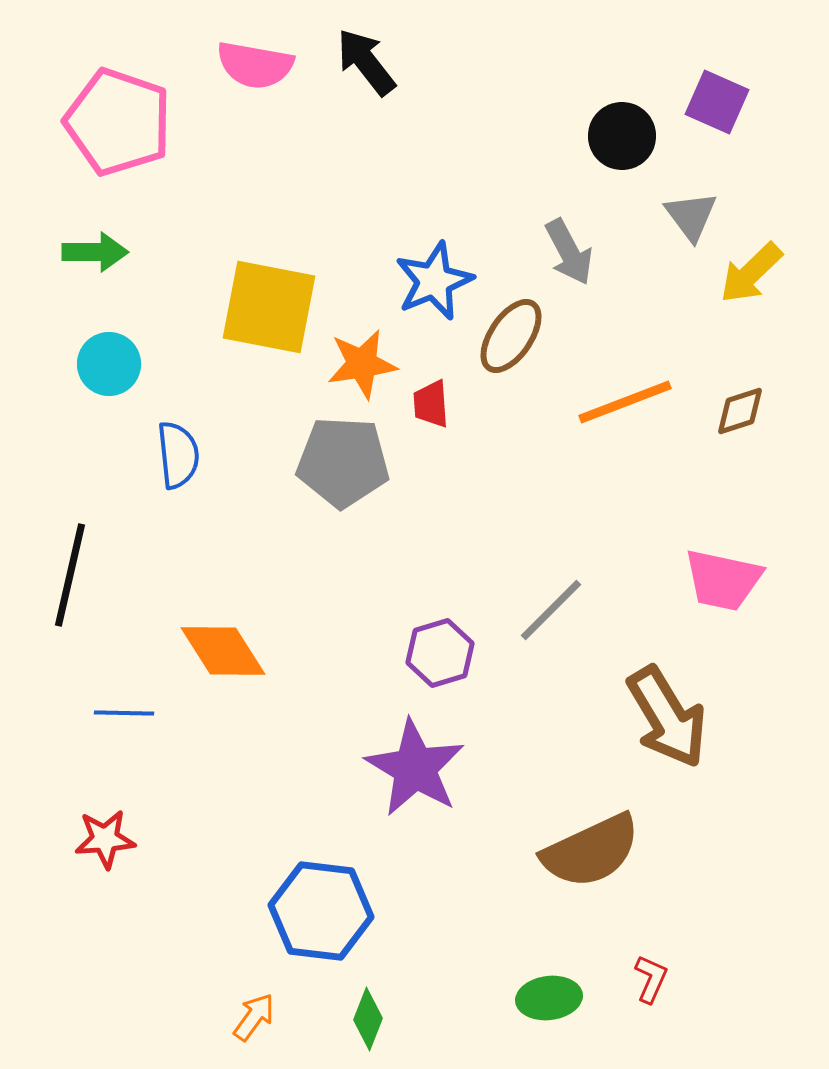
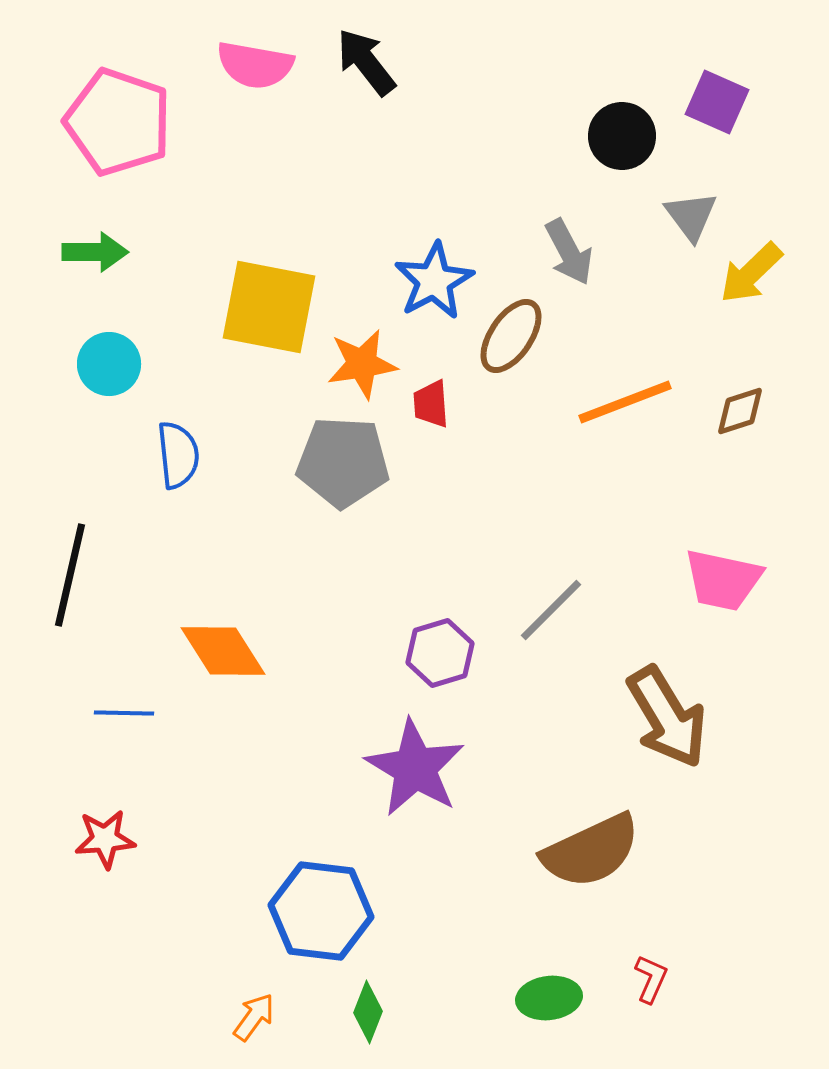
blue star: rotated 6 degrees counterclockwise
green diamond: moved 7 px up
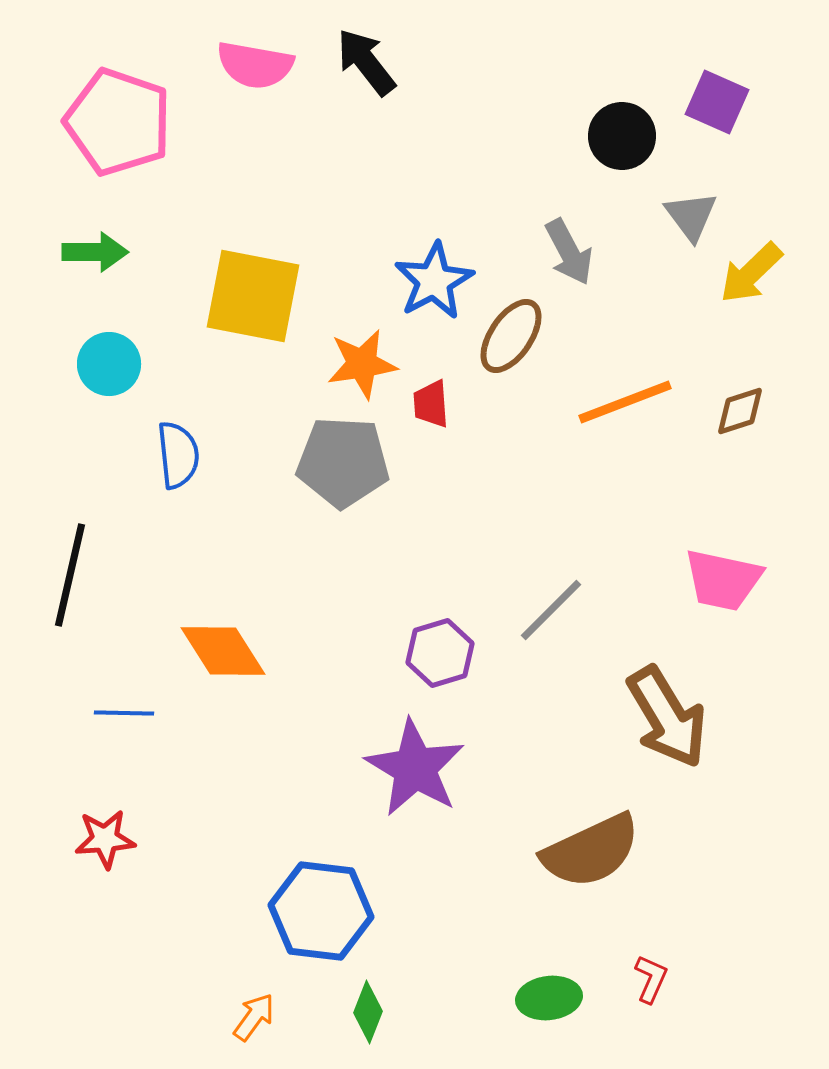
yellow square: moved 16 px left, 11 px up
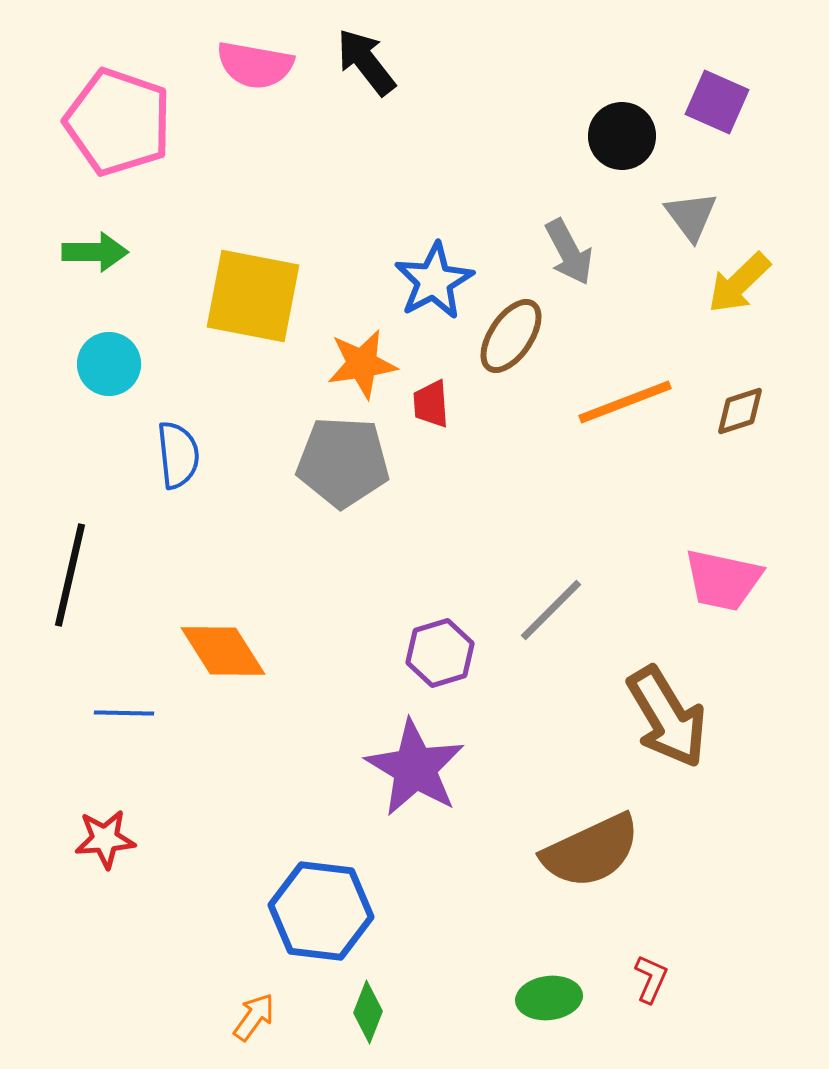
yellow arrow: moved 12 px left, 10 px down
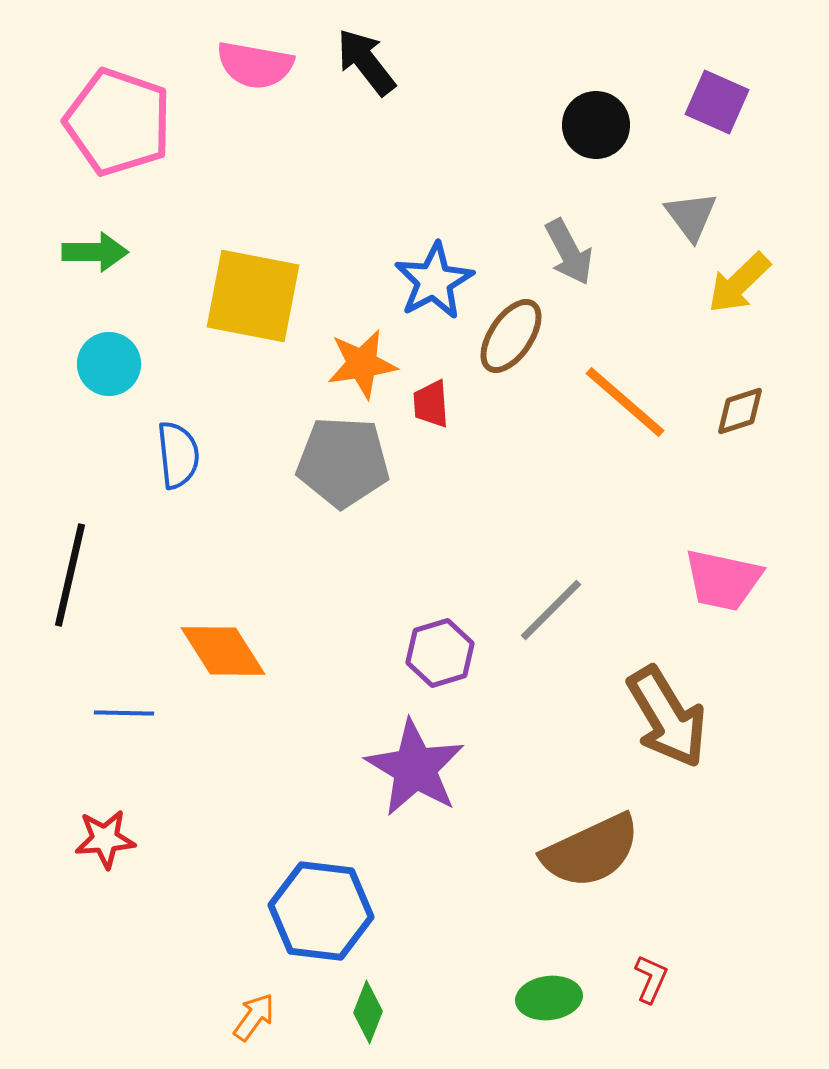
black circle: moved 26 px left, 11 px up
orange line: rotated 62 degrees clockwise
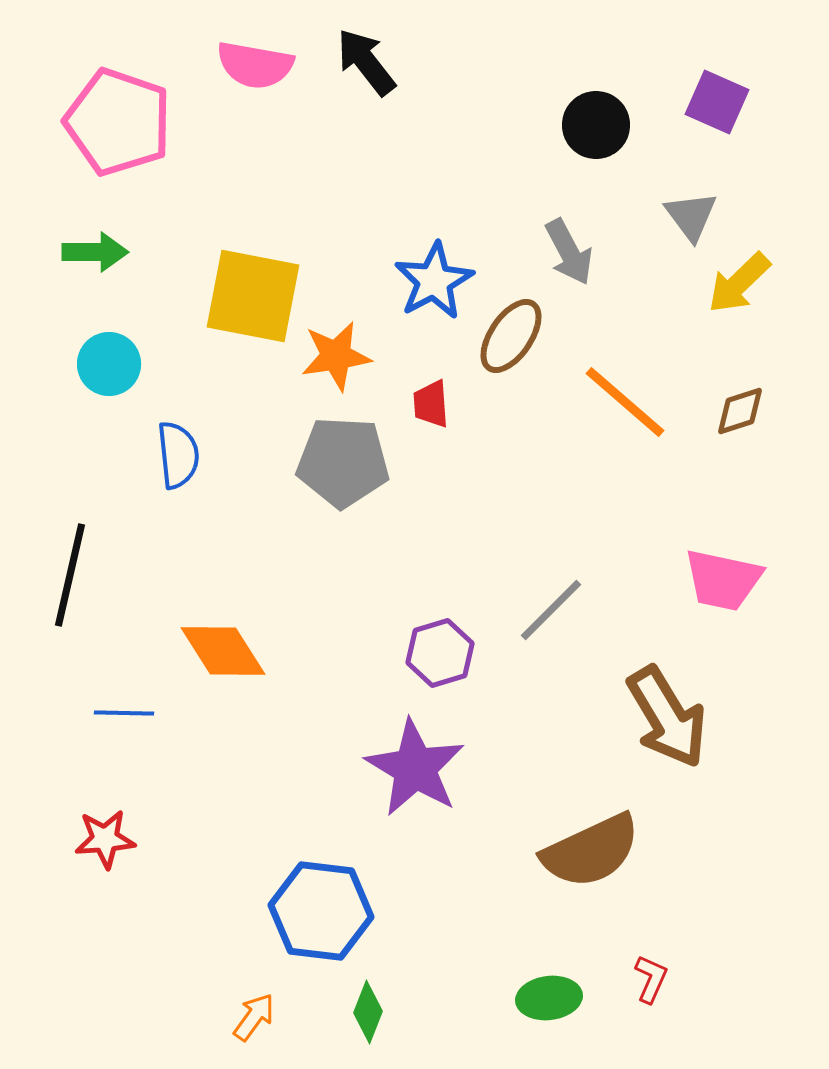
orange star: moved 26 px left, 8 px up
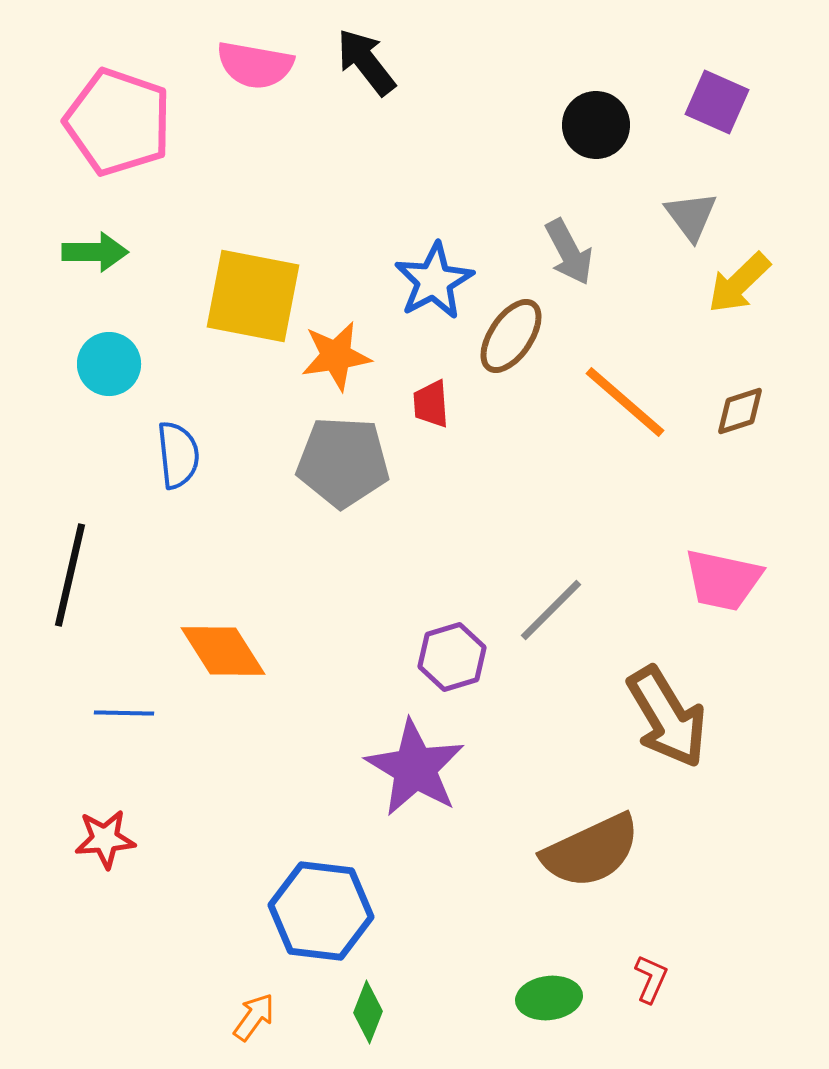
purple hexagon: moved 12 px right, 4 px down
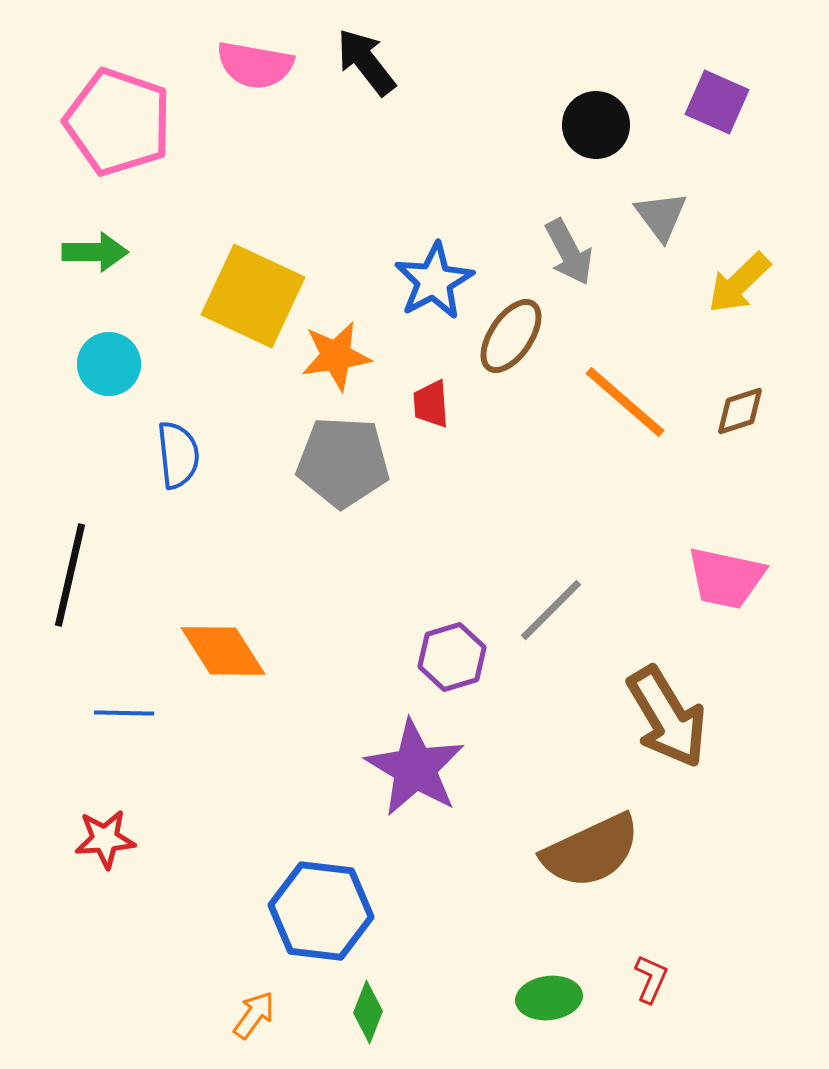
gray triangle: moved 30 px left
yellow square: rotated 14 degrees clockwise
pink trapezoid: moved 3 px right, 2 px up
orange arrow: moved 2 px up
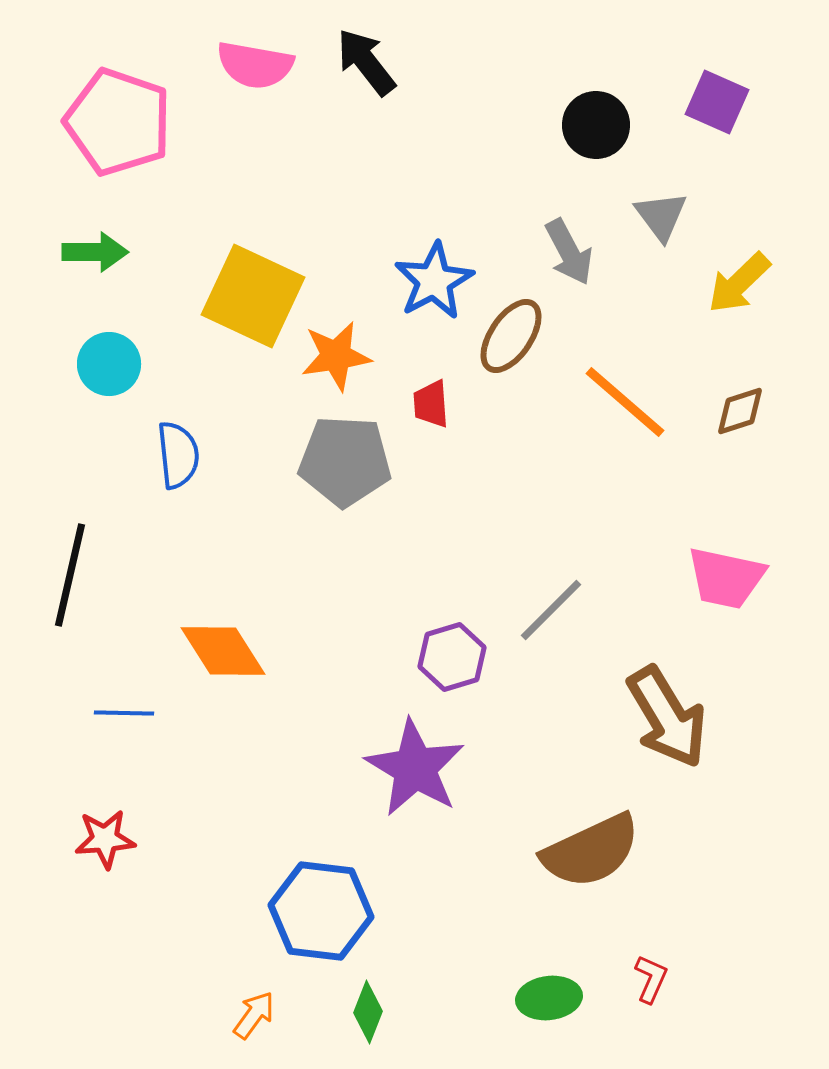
gray pentagon: moved 2 px right, 1 px up
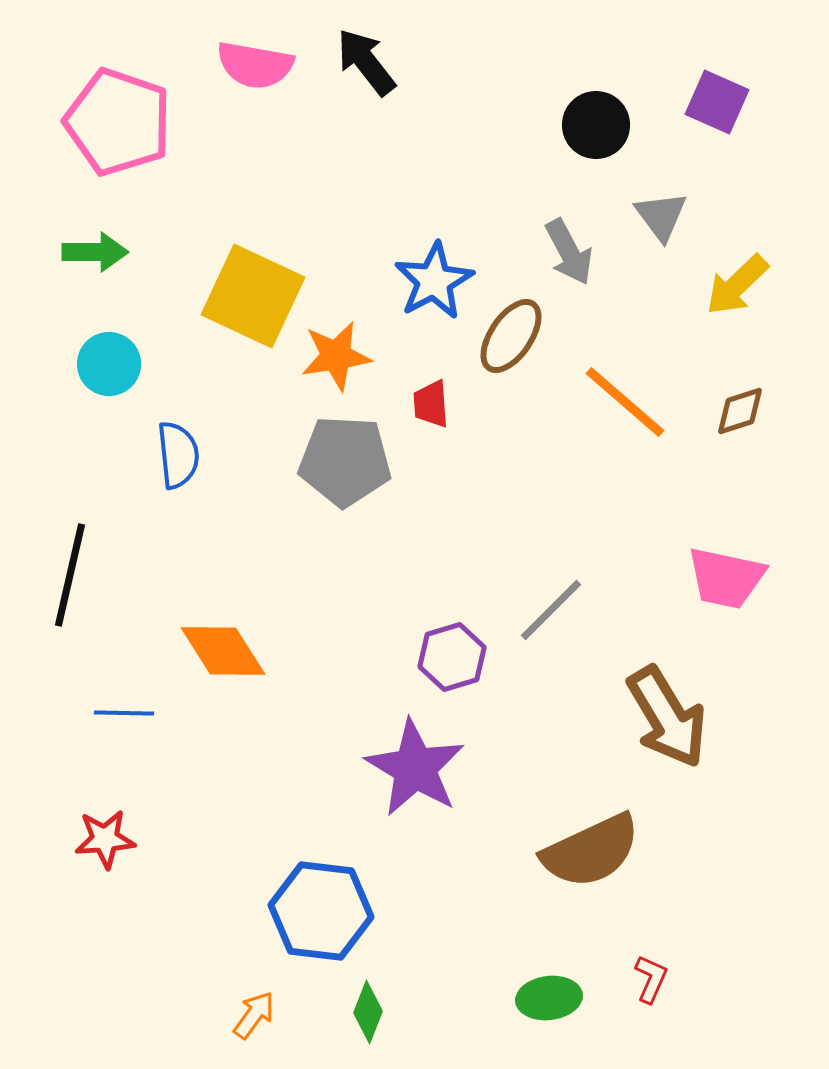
yellow arrow: moved 2 px left, 2 px down
